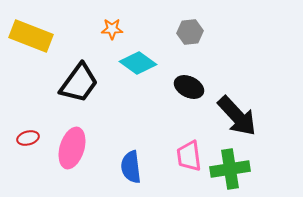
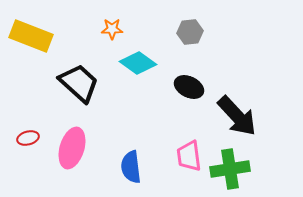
black trapezoid: rotated 84 degrees counterclockwise
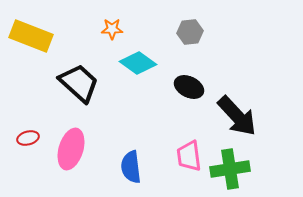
pink ellipse: moved 1 px left, 1 px down
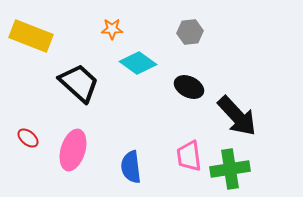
red ellipse: rotated 55 degrees clockwise
pink ellipse: moved 2 px right, 1 px down
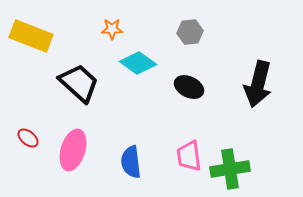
black arrow: moved 21 px right, 32 px up; rotated 57 degrees clockwise
blue semicircle: moved 5 px up
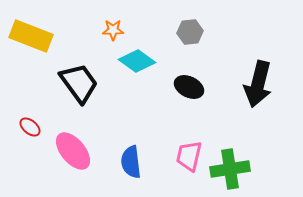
orange star: moved 1 px right, 1 px down
cyan diamond: moved 1 px left, 2 px up
black trapezoid: rotated 12 degrees clockwise
red ellipse: moved 2 px right, 11 px up
pink ellipse: moved 1 px down; rotated 57 degrees counterclockwise
pink trapezoid: rotated 20 degrees clockwise
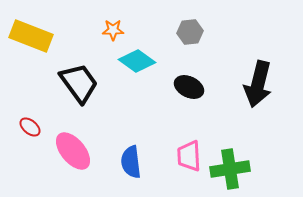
pink trapezoid: rotated 16 degrees counterclockwise
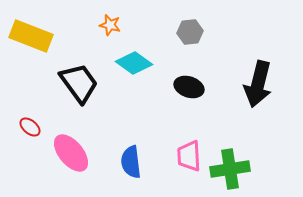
orange star: moved 3 px left, 5 px up; rotated 15 degrees clockwise
cyan diamond: moved 3 px left, 2 px down
black ellipse: rotated 8 degrees counterclockwise
pink ellipse: moved 2 px left, 2 px down
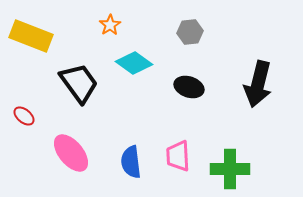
orange star: rotated 25 degrees clockwise
red ellipse: moved 6 px left, 11 px up
pink trapezoid: moved 11 px left
green cross: rotated 9 degrees clockwise
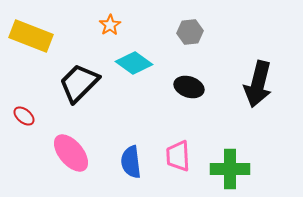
black trapezoid: rotated 99 degrees counterclockwise
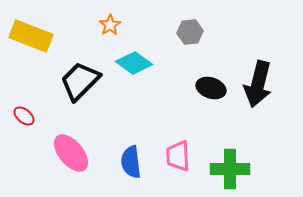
black trapezoid: moved 1 px right, 2 px up
black ellipse: moved 22 px right, 1 px down
